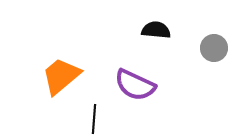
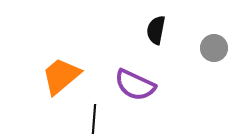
black semicircle: rotated 84 degrees counterclockwise
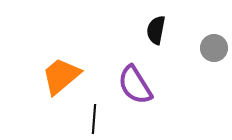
purple semicircle: rotated 33 degrees clockwise
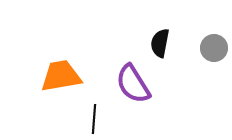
black semicircle: moved 4 px right, 13 px down
orange trapezoid: rotated 30 degrees clockwise
purple semicircle: moved 2 px left, 1 px up
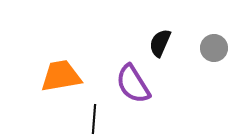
black semicircle: rotated 12 degrees clockwise
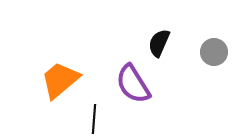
black semicircle: moved 1 px left
gray circle: moved 4 px down
orange trapezoid: moved 1 px left, 4 px down; rotated 30 degrees counterclockwise
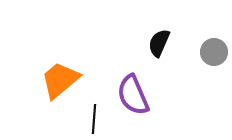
purple semicircle: moved 11 px down; rotated 9 degrees clockwise
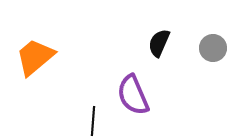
gray circle: moved 1 px left, 4 px up
orange trapezoid: moved 25 px left, 23 px up
black line: moved 1 px left, 2 px down
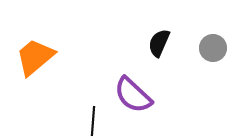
purple semicircle: rotated 24 degrees counterclockwise
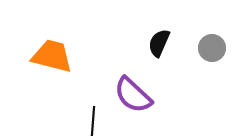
gray circle: moved 1 px left
orange trapezoid: moved 17 px right, 1 px up; rotated 54 degrees clockwise
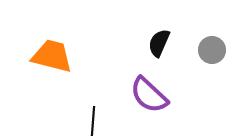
gray circle: moved 2 px down
purple semicircle: moved 16 px right
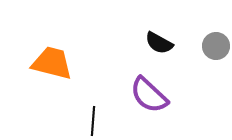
black semicircle: rotated 84 degrees counterclockwise
gray circle: moved 4 px right, 4 px up
orange trapezoid: moved 7 px down
